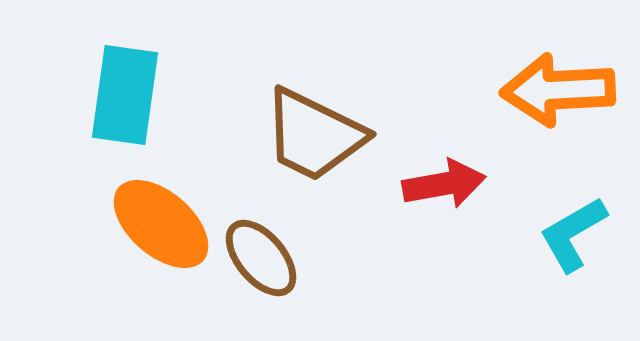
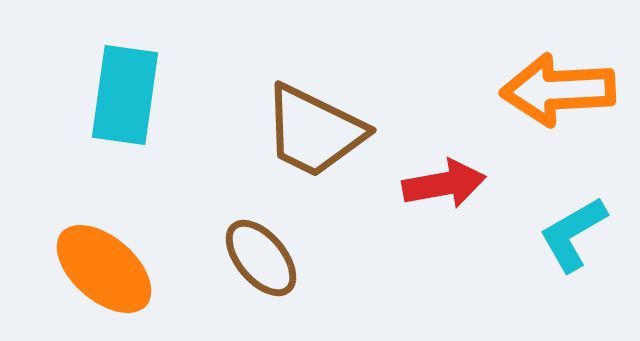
brown trapezoid: moved 4 px up
orange ellipse: moved 57 px left, 45 px down
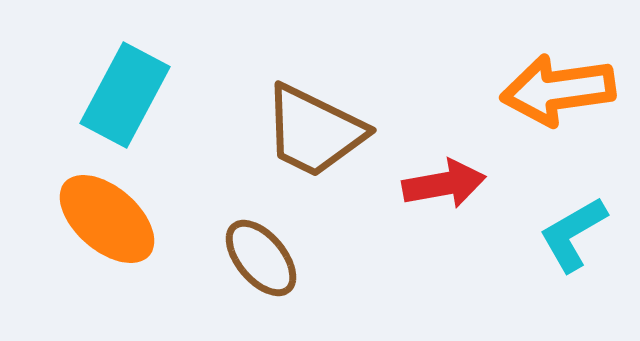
orange arrow: rotated 5 degrees counterclockwise
cyan rectangle: rotated 20 degrees clockwise
orange ellipse: moved 3 px right, 50 px up
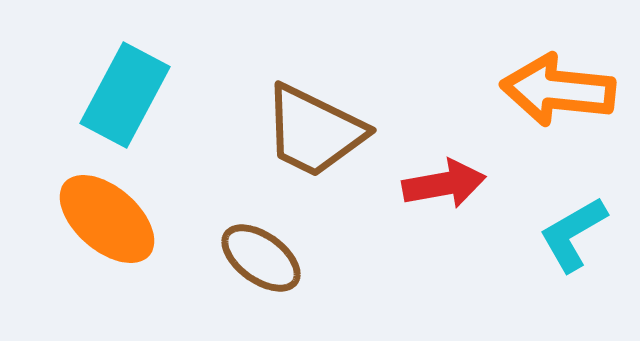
orange arrow: rotated 14 degrees clockwise
brown ellipse: rotated 14 degrees counterclockwise
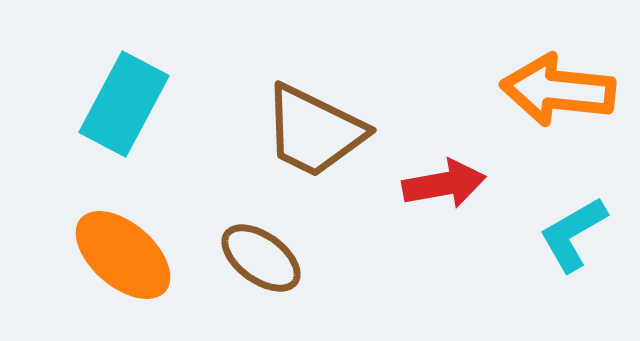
cyan rectangle: moved 1 px left, 9 px down
orange ellipse: moved 16 px right, 36 px down
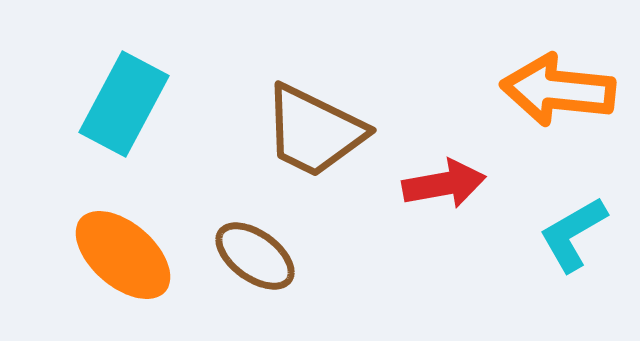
brown ellipse: moved 6 px left, 2 px up
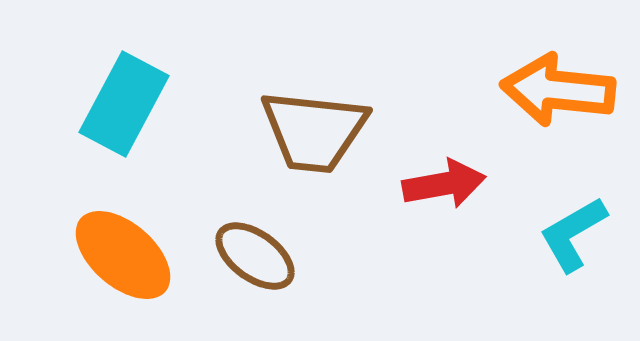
brown trapezoid: rotated 20 degrees counterclockwise
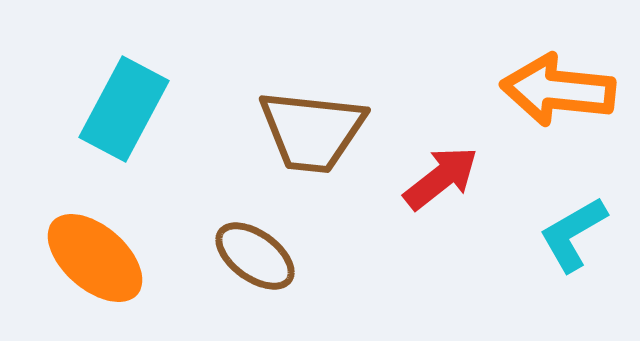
cyan rectangle: moved 5 px down
brown trapezoid: moved 2 px left
red arrow: moved 3 px left, 6 px up; rotated 28 degrees counterclockwise
orange ellipse: moved 28 px left, 3 px down
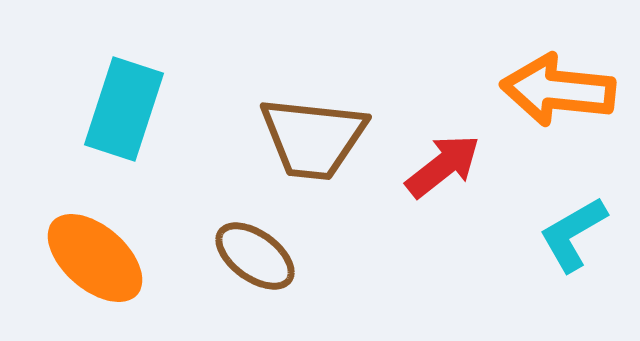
cyan rectangle: rotated 10 degrees counterclockwise
brown trapezoid: moved 1 px right, 7 px down
red arrow: moved 2 px right, 12 px up
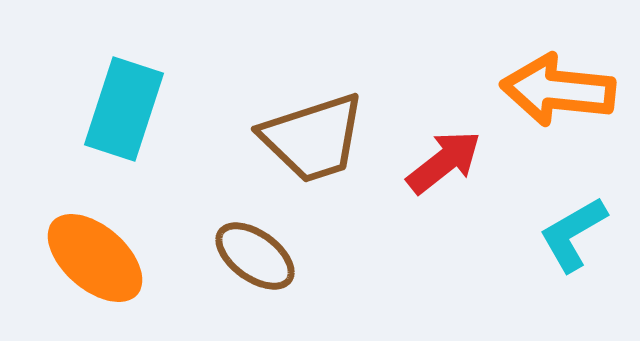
brown trapezoid: rotated 24 degrees counterclockwise
red arrow: moved 1 px right, 4 px up
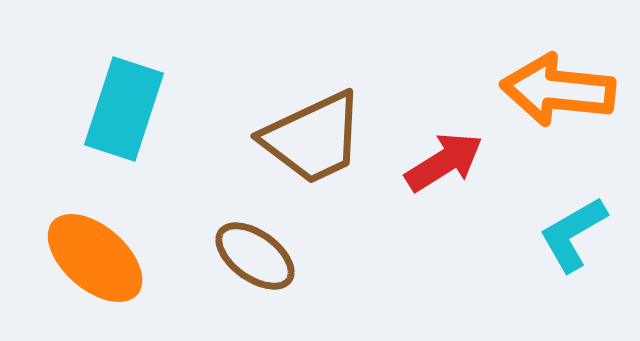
brown trapezoid: rotated 7 degrees counterclockwise
red arrow: rotated 6 degrees clockwise
